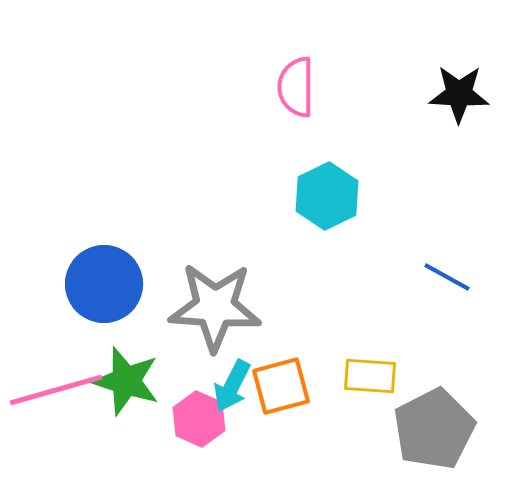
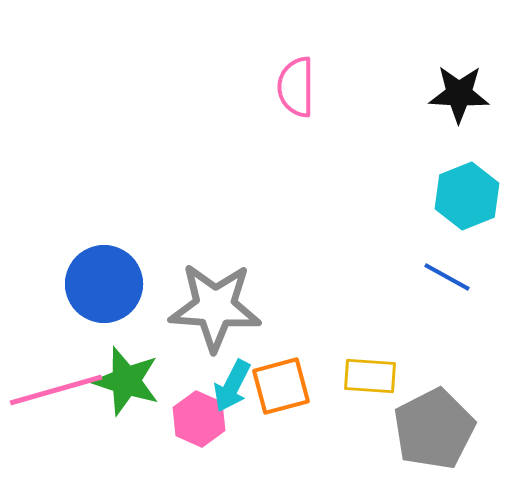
cyan hexagon: moved 140 px right; rotated 4 degrees clockwise
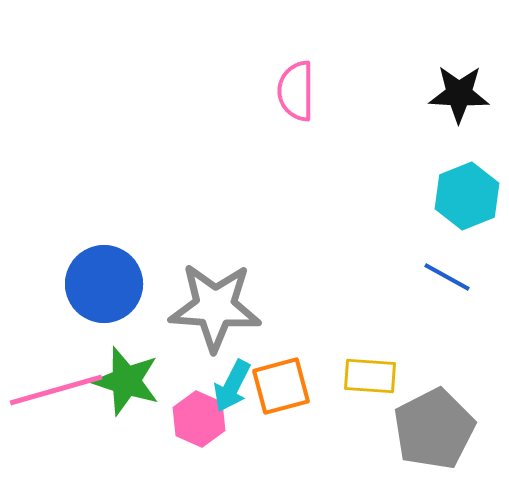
pink semicircle: moved 4 px down
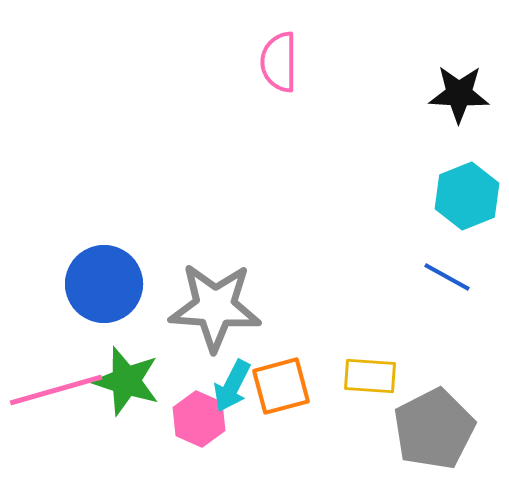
pink semicircle: moved 17 px left, 29 px up
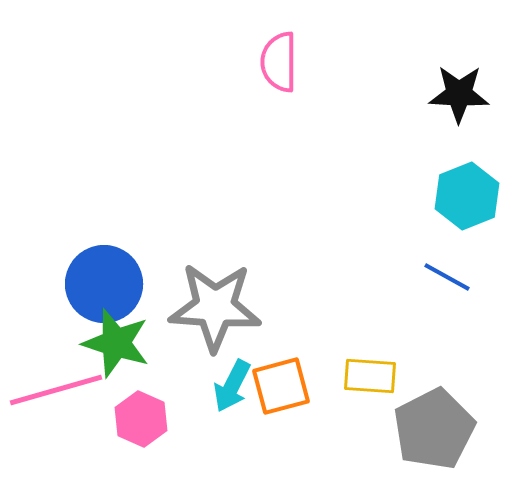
green star: moved 10 px left, 38 px up
pink hexagon: moved 58 px left
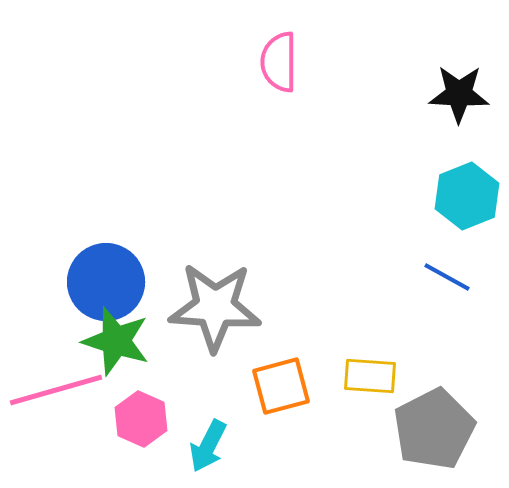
blue circle: moved 2 px right, 2 px up
green star: moved 2 px up
cyan arrow: moved 24 px left, 60 px down
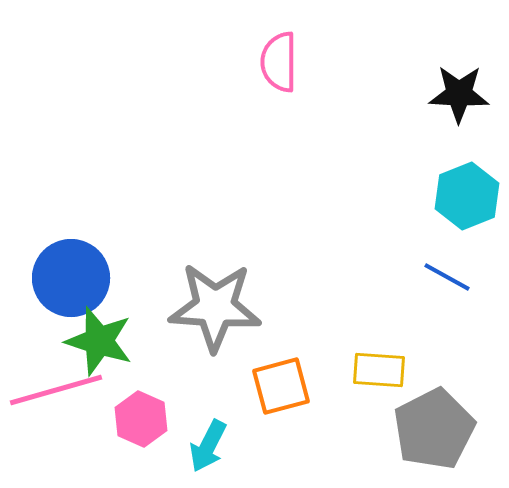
blue circle: moved 35 px left, 4 px up
green star: moved 17 px left
yellow rectangle: moved 9 px right, 6 px up
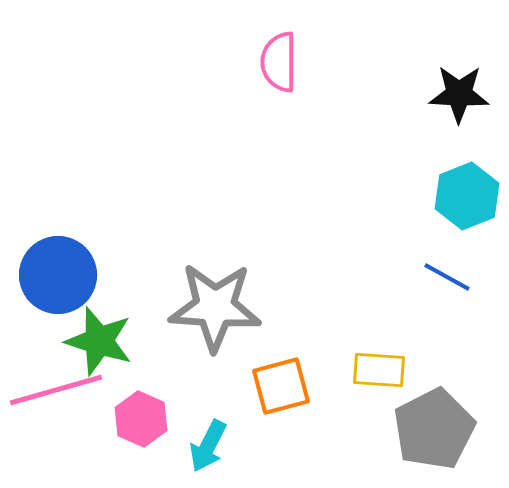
blue circle: moved 13 px left, 3 px up
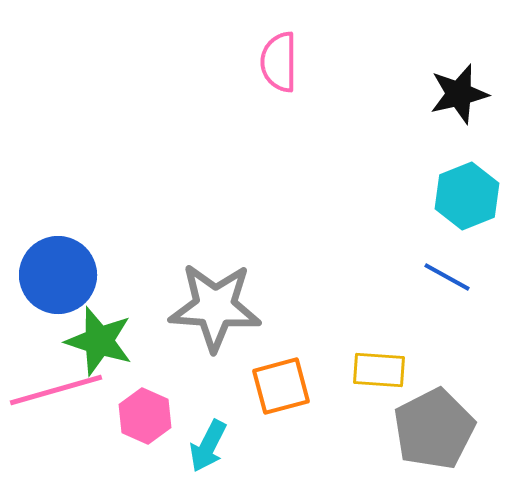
black star: rotated 16 degrees counterclockwise
pink hexagon: moved 4 px right, 3 px up
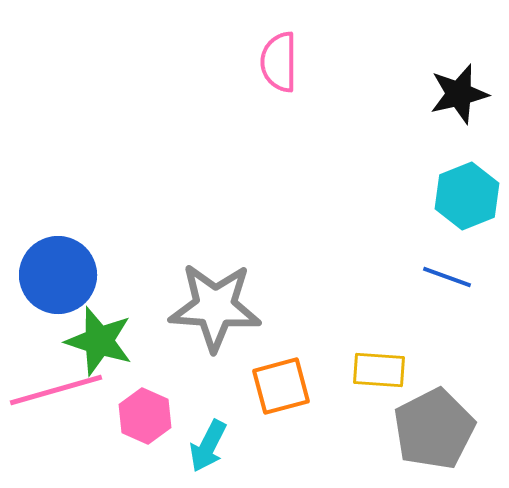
blue line: rotated 9 degrees counterclockwise
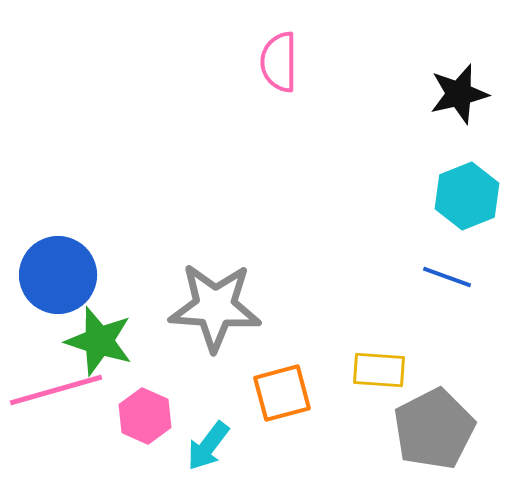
orange square: moved 1 px right, 7 px down
cyan arrow: rotated 10 degrees clockwise
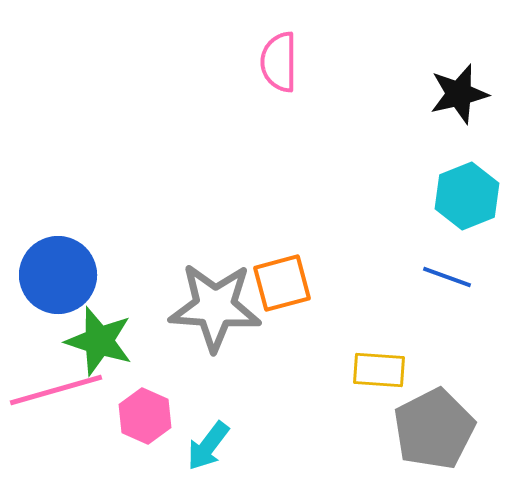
orange square: moved 110 px up
